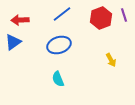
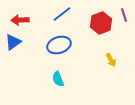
red hexagon: moved 5 px down
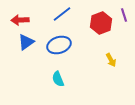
blue triangle: moved 13 px right
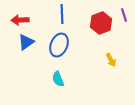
blue line: rotated 54 degrees counterclockwise
blue ellipse: rotated 50 degrees counterclockwise
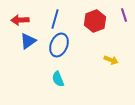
blue line: moved 7 px left, 5 px down; rotated 18 degrees clockwise
red hexagon: moved 6 px left, 2 px up
blue triangle: moved 2 px right, 1 px up
yellow arrow: rotated 40 degrees counterclockwise
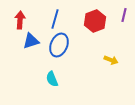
purple line: rotated 32 degrees clockwise
red arrow: rotated 96 degrees clockwise
blue triangle: moved 3 px right; rotated 18 degrees clockwise
cyan semicircle: moved 6 px left
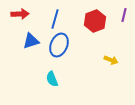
red arrow: moved 6 px up; rotated 84 degrees clockwise
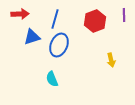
purple line: rotated 16 degrees counterclockwise
blue triangle: moved 1 px right, 4 px up
yellow arrow: rotated 56 degrees clockwise
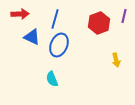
purple line: moved 1 px down; rotated 16 degrees clockwise
red hexagon: moved 4 px right, 2 px down
blue triangle: rotated 42 degrees clockwise
yellow arrow: moved 5 px right
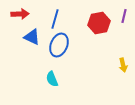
red hexagon: rotated 10 degrees clockwise
yellow arrow: moved 7 px right, 5 px down
